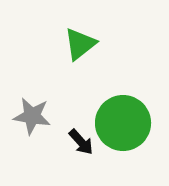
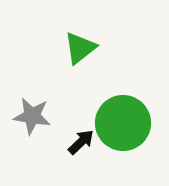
green triangle: moved 4 px down
black arrow: rotated 92 degrees counterclockwise
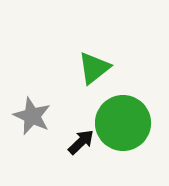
green triangle: moved 14 px right, 20 px down
gray star: rotated 15 degrees clockwise
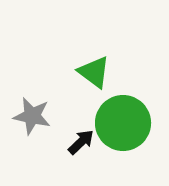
green triangle: moved 4 px down; rotated 45 degrees counterclockwise
gray star: rotated 12 degrees counterclockwise
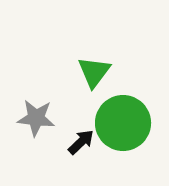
green triangle: rotated 30 degrees clockwise
gray star: moved 4 px right, 2 px down; rotated 6 degrees counterclockwise
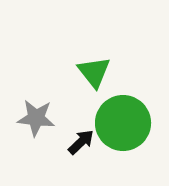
green triangle: rotated 15 degrees counterclockwise
